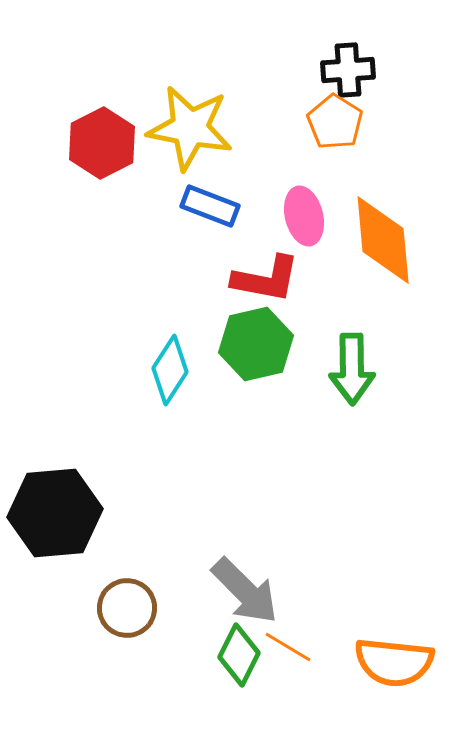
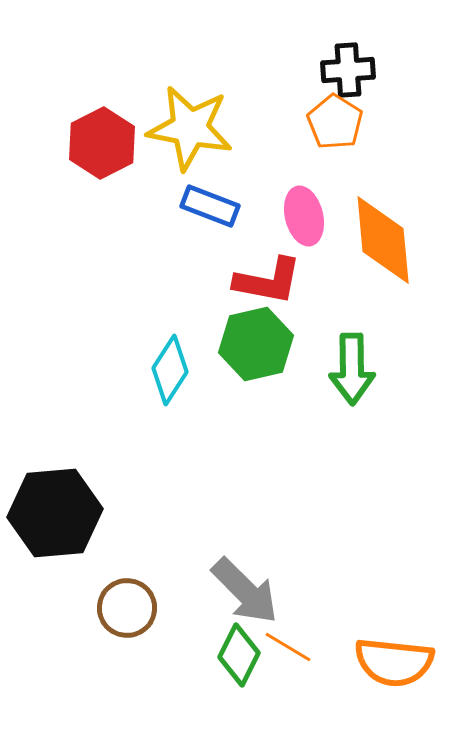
red L-shape: moved 2 px right, 2 px down
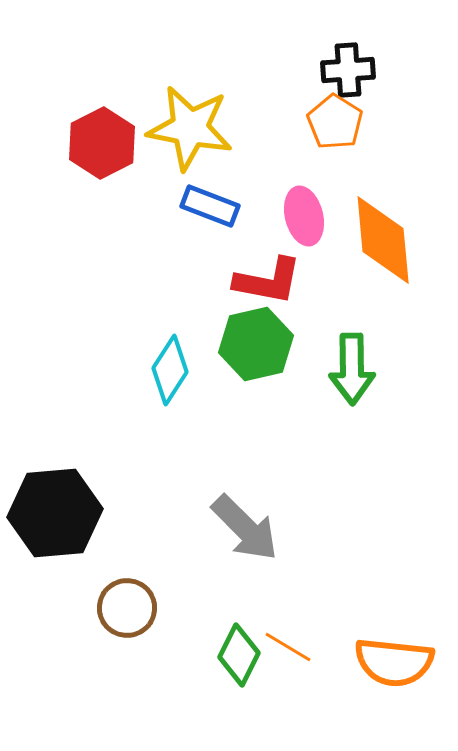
gray arrow: moved 63 px up
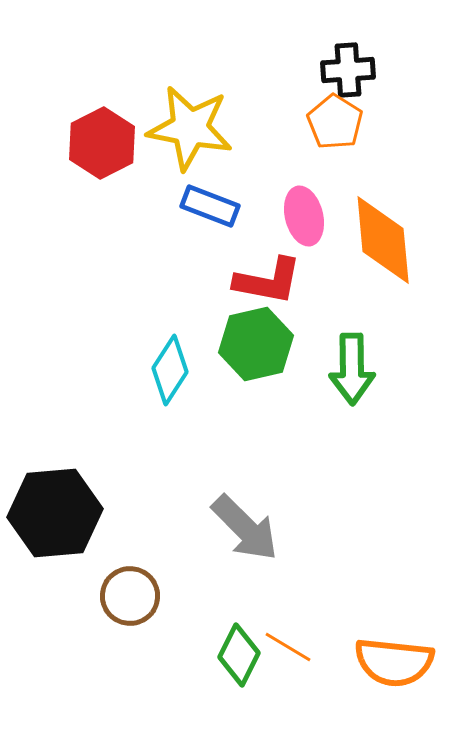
brown circle: moved 3 px right, 12 px up
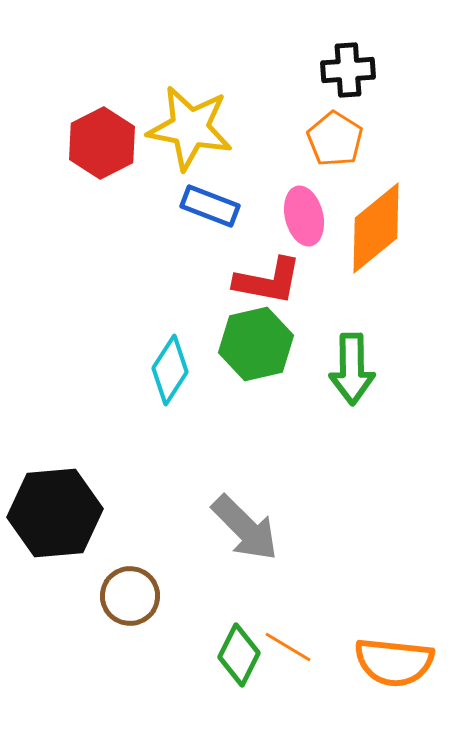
orange pentagon: moved 17 px down
orange diamond: moved 7 px left, 12 px up; rotated 56 degrees clockwise
